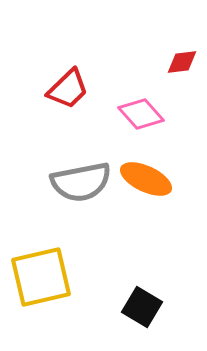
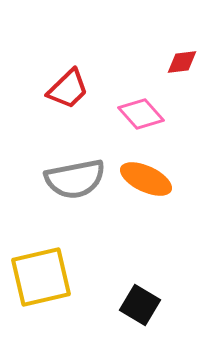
gray semicircle: moved 6 px left, 3 px up
black square: moved 2 px left, 2 px up
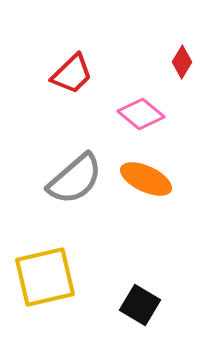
red diamond: rotated 52 degrees counterclockwise
red trapezoid: moved 4 px right, 15 px up
pink diamond: rotated 9 degrees counterclockwise
gray semicircle: rotated 30 degrees counterclockwise
yellow square: moved 4 px right
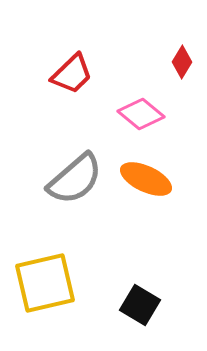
yellow square: moved 6 px down
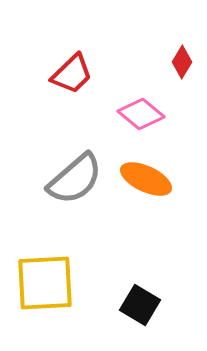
yellow square: rotated 10 degrees clockwise
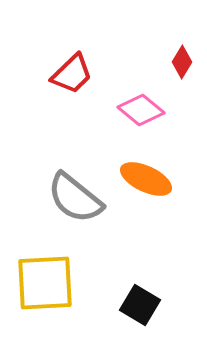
pink diamond: moved 4 px up
gray semicircle: moved 19 px down; rotated 80 degrees clockwise
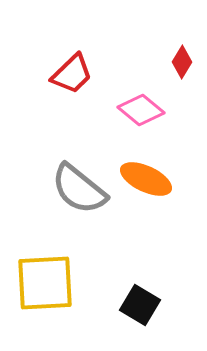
gray semicircle: moved 4 px right, 9 px up
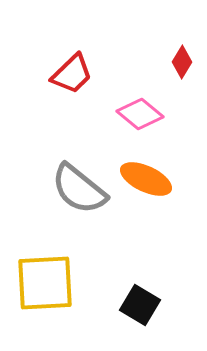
pink diamond: moved 1 px left, 4 px down
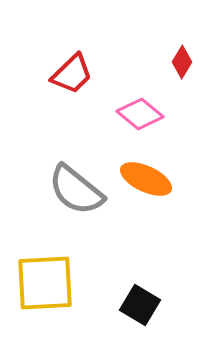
gray semicircle: moved 3 px left, 1 px down
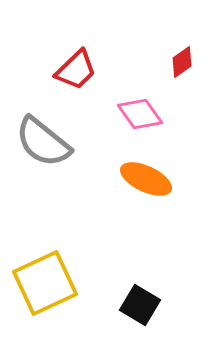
red diamond: rotated 24 degrees clockwise
red trapezoid: moved 4 px right, 4 px up
pink diamond: rotated 15 degrees clockwise
gray semicircle: moved 33 px left, 48 px up
yellow square: rotated 22 degrees counterclockwise
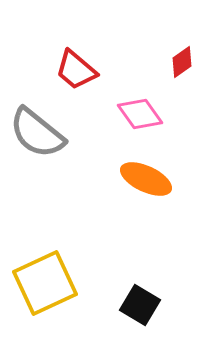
red trapezoid: rotated 84 degrees clockwise
gray semicircle: moved 6 px left, 9 px up
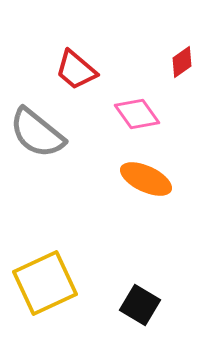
pink diamond: moved 3 px left
